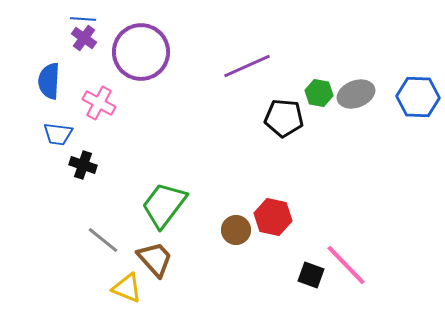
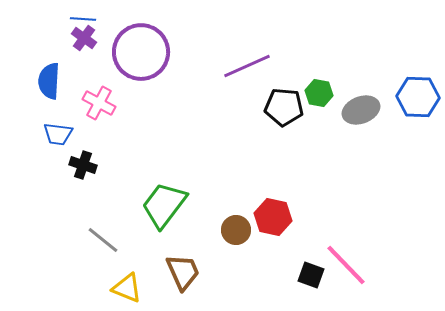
gray ellipse: moved 5 px right, 16 px down
black pentagon: moved 11 px up
brown trapezoid: moved 28 px right, 13 px down; rotated 18 degrees clockwise
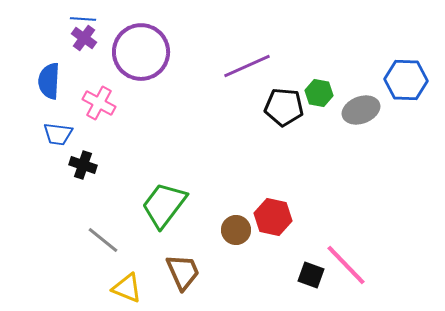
blue hexagon: moved 12 px left, 17 px up
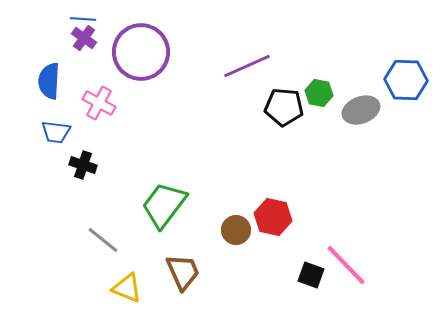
blue trapezoid: moved 2 px left, 2 px up
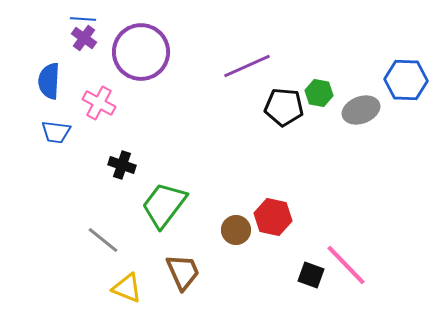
black cross: moved 39 px right
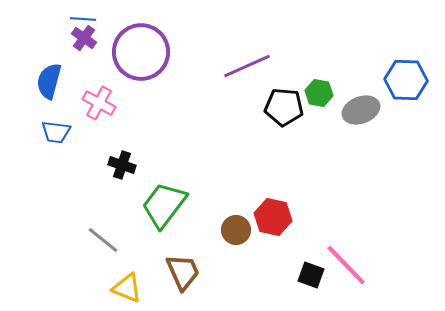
blue semicircle: rotated 12 degrees clockwise
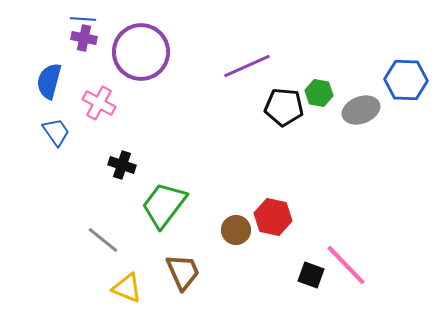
purple cross: rotated 25 degrees counterclockwise
blue trapezoid: rotated 132 degrees counterclockwise
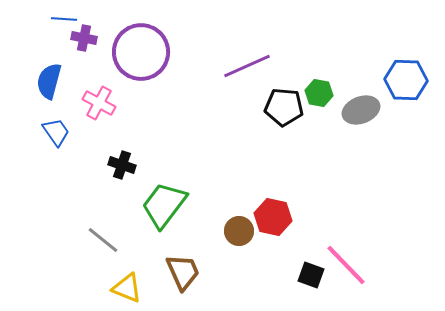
blue line: moved 19 px left
brown circle: moved 3 px right, 1 px down
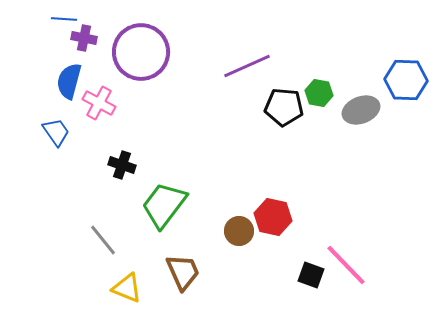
blue semicircle: moved 20 px right
gray line: rotated 12 degrees clockwise
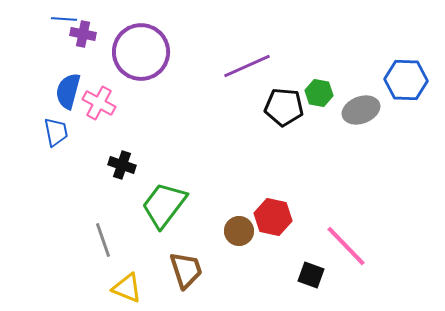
purple cross: moved 1 px left, 4 px up
blue semicircle: moved 1 px left, 10 px down
blue trapezoid: rotated 24 degrees clockwise
gray line: rotated 20 degrees clockwise
pink line: moved 19 px up
brown trapezoid: moved 3 px right, 2 px up; rotated 6 degrees clockwise
